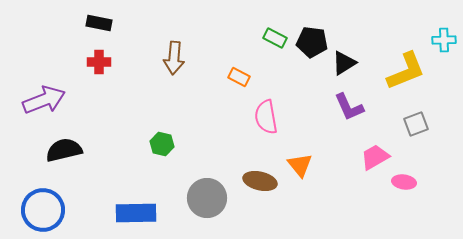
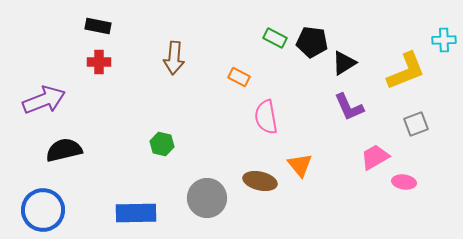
black rectangle: moved 1 px left, 3 px down
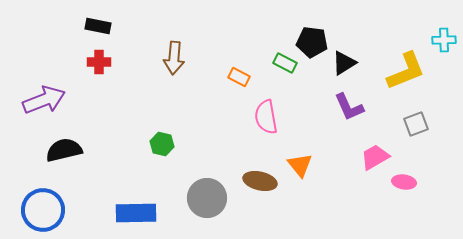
green rectangle: moved 10 px right, 25 px down
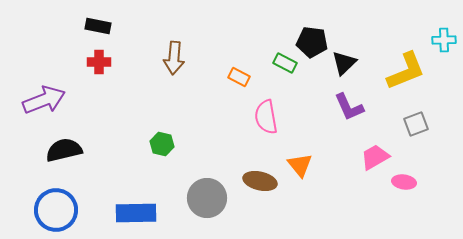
black triangle: rotated 12 degrees counterclockwise
blue circle: moved 13 px right
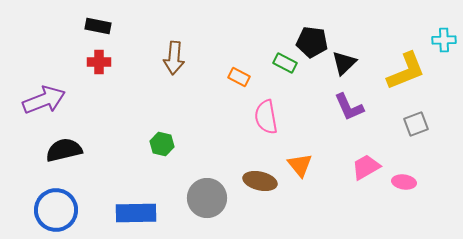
pink trapezoid: moved 9 px left, 10 px down
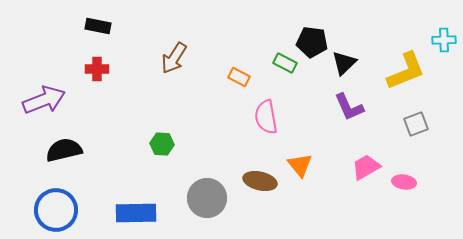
brown arrow: rotated 28 degrees clockwise
red cross: moved 2 px left, 7 px down
green hexagon: rotated 10 degrees counterclockwise
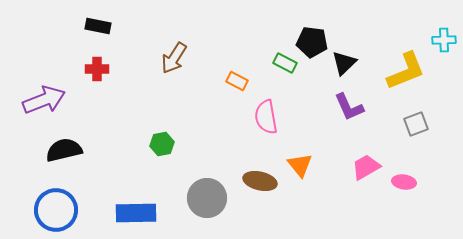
orange rectangle: moved 2 px left, 4 px down
green hexagon: rotated 15 degrees counterclockwise
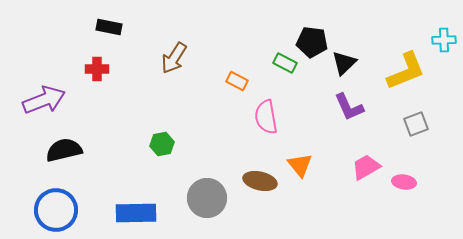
black rectangle: moved 11 px right, 1 px down
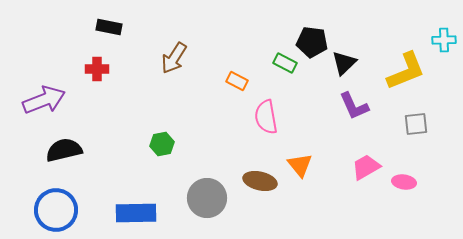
purple L-shape: moved 5 px right, 1 px up
gray square: rotated 15 degrees clockwise
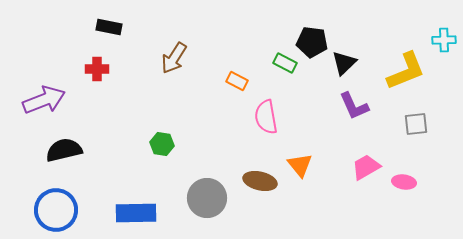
green hexagon: rotated 20 degrees clockwise
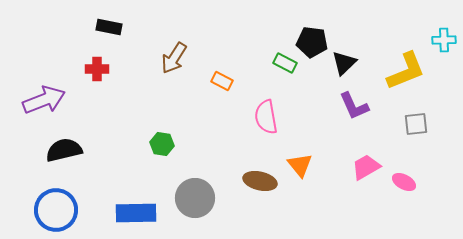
orange rectangle: moved 15 px left
pink ellipse: rotated 20 degrees clockwise
gray circle: moved 12 px left
